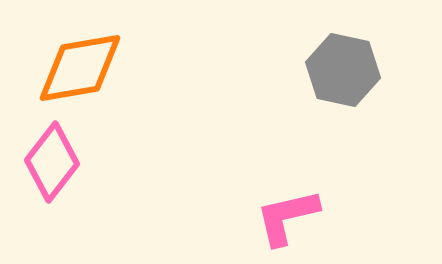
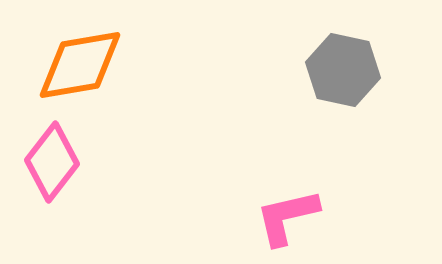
orange diamond: moved 3 px up
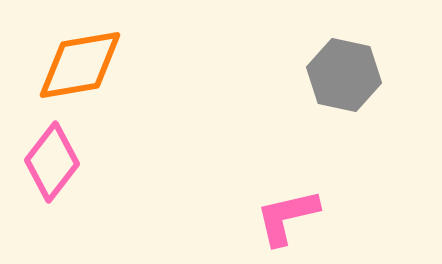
gray hexagon: moved 1 px right, 5 px down
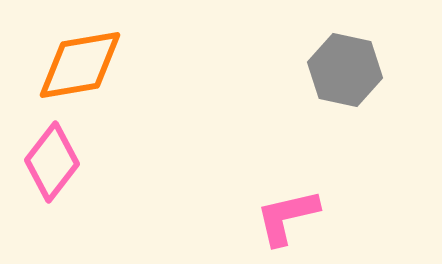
gray hexagon: moved 1 px right, 5 px up
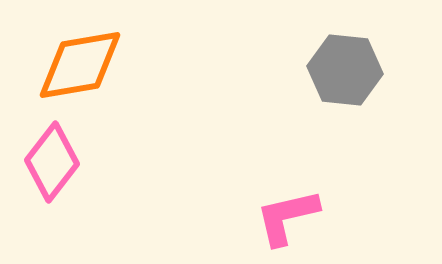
gray hexagon: rotated 6 degrees counterclockwise
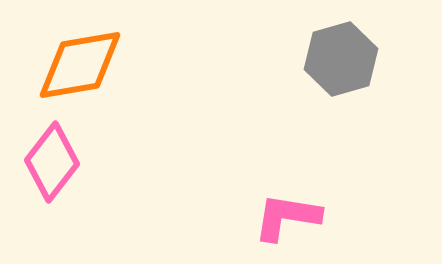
gray hexagon: moved 4 px left, 11 px up; rotated 22 degrees counterclockwise
pink L-shape: rotated 22 degrees clockwise
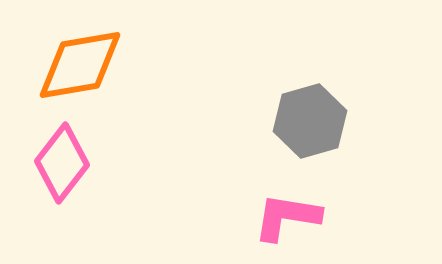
gray hexagon: moved 31 px left, 62 px down
pink diamond: moved 10 px right, 1 px down
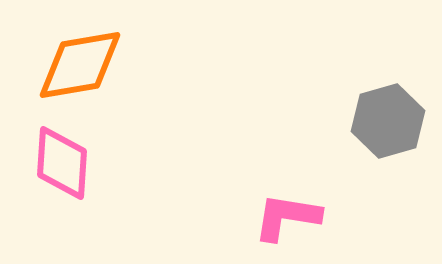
gray hexagon: moved 78 px right
pink diamond: rotated 34 degrees counterclockwise
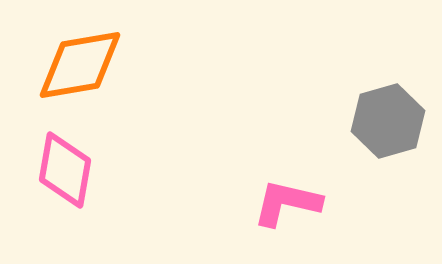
pink diamond: moved 3 px right, 7 px down; rotated 6 degrees clockwise
pink L-shape: moved 14 px up; rotated 4 degrees clockwise
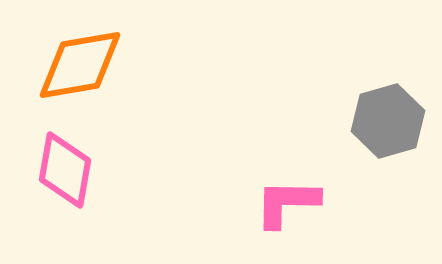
pink L-shape: rotated 12 degrees counterclockwise
